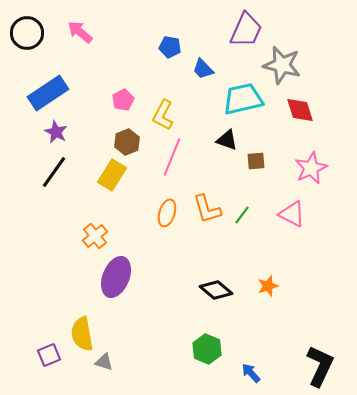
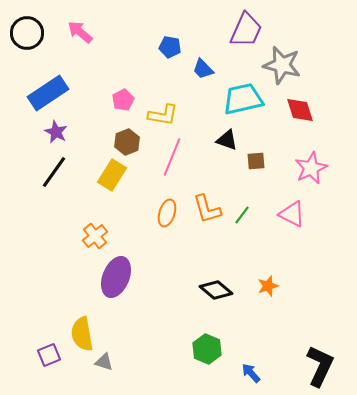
yellow L-shape: rotated 108 degrees counterclockwise
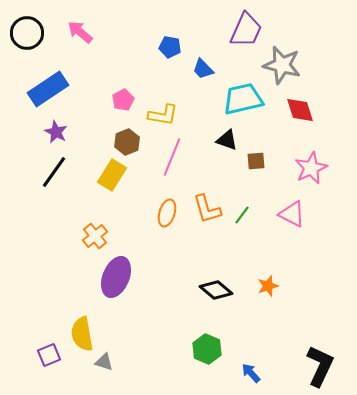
blue rectangle: moved 4 px up
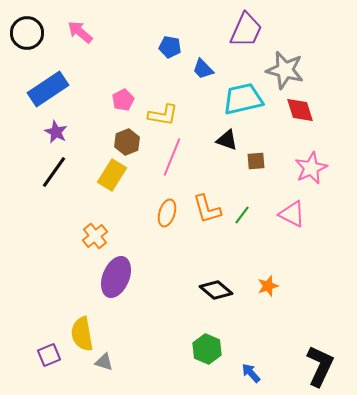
gray star: moved 3 px right, 5 px down
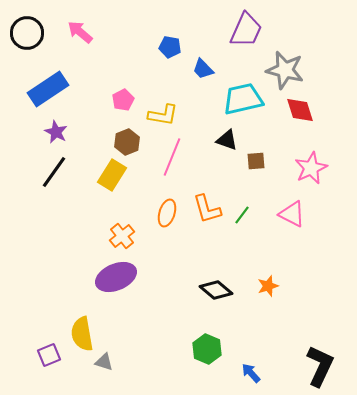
orange cross: moved 27 px right
purple ellipse: rotated 45 degrees clockwise
